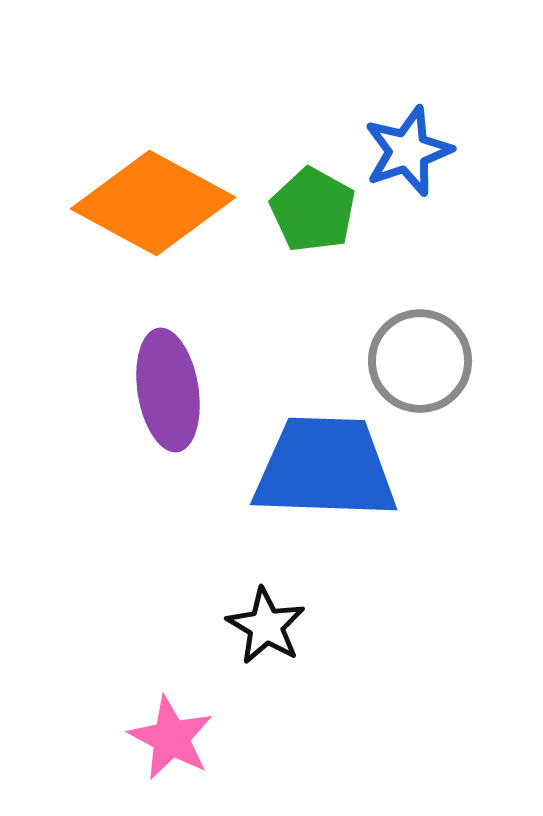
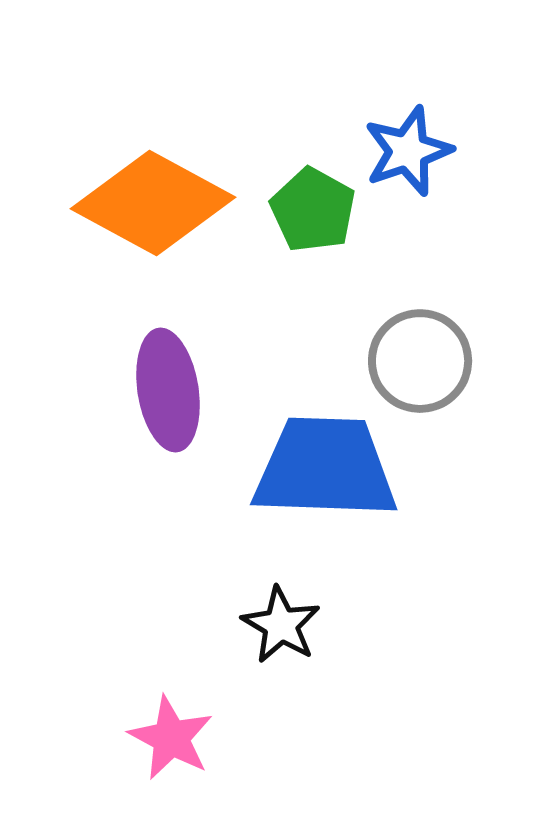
black star: moved 15 px right, 1 px up
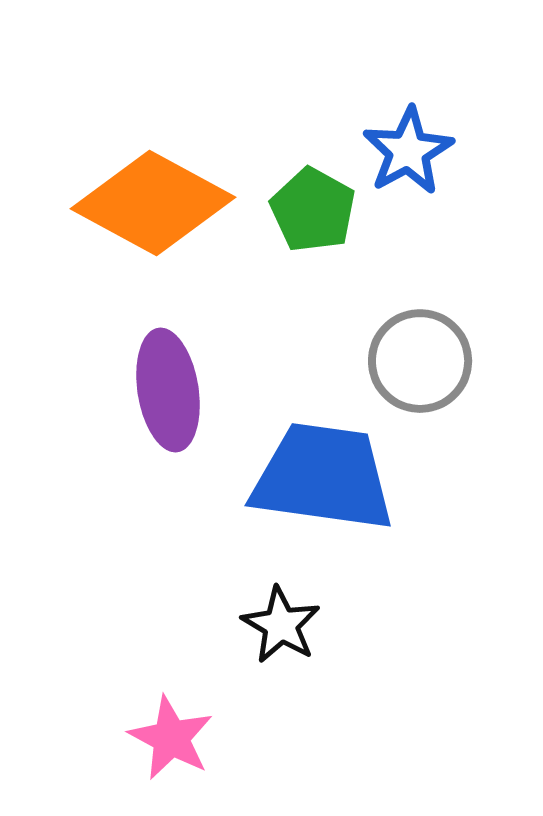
blue star: rotated 10 degrees counterclockwise
blue trapezoid: moved 2 px left, 9 px down; rotated 6 degrees clockwise
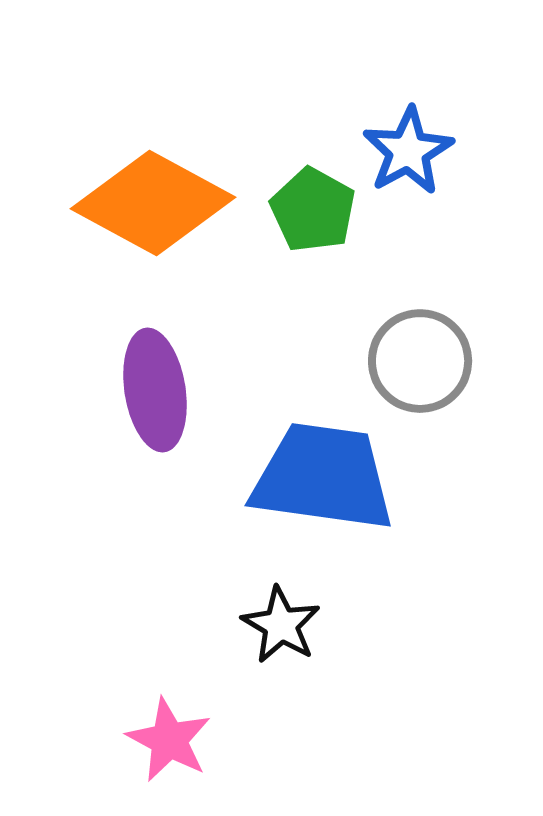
purple ellipse: moved 13 px left
pink star: moved 2 px left, 2 px down
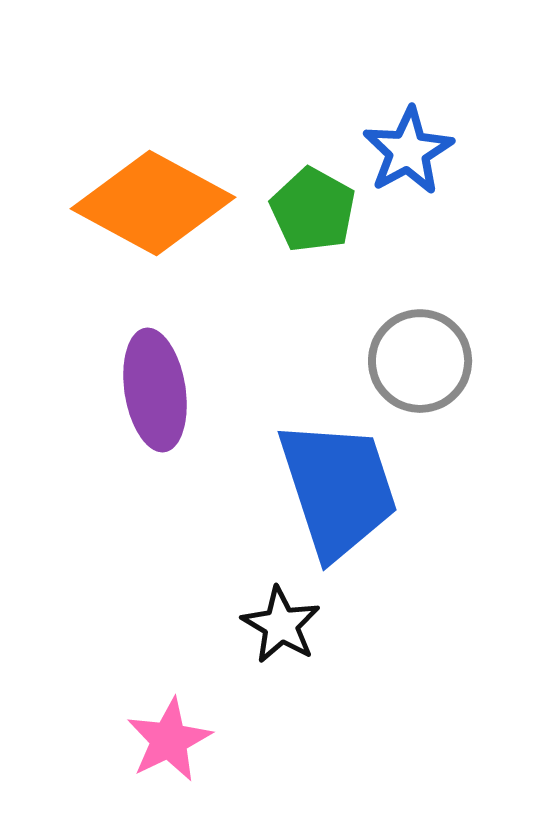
blue trapezoid: moved 15 px right, 12 px down; rotated 64 degrees clockwise
pink star: rotated 18 degrees clockwise
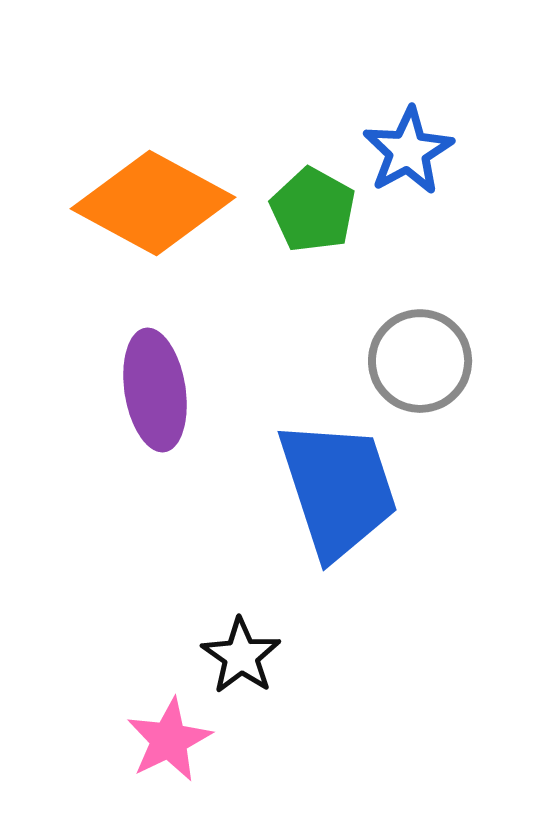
black star: moved 40 px left, 31 px down; rotated 4 degrees clockwise
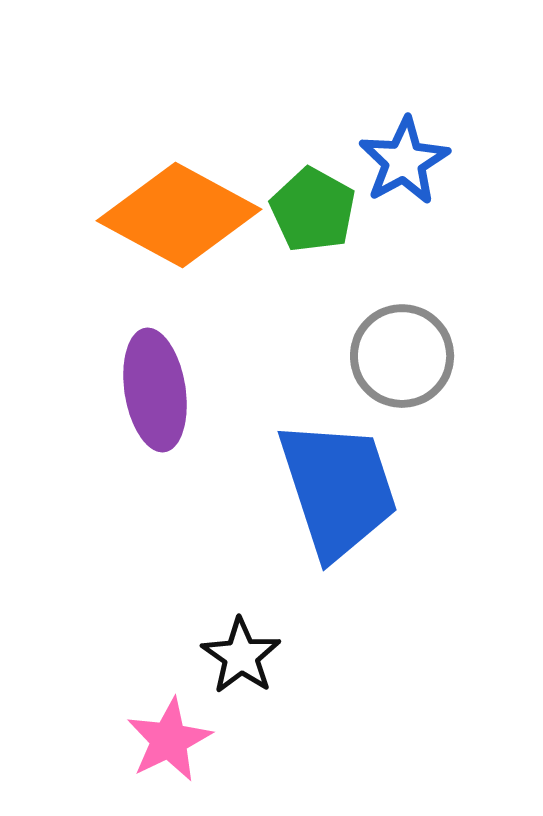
blue star: moved 4 px left, 10 px down
orange diamond: moved 26 px right, 12 px down
gray circle: moved 18 px left, 5 px up
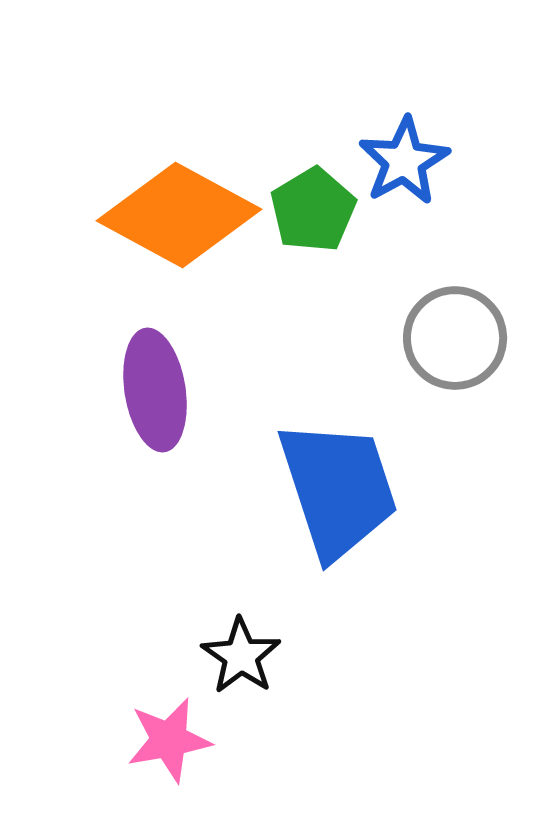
green pentagon: rotated 12 degrees clockwise
gray circle: moved 53 px right, 18 px up
pink star: rotated 16 degrees clockwise
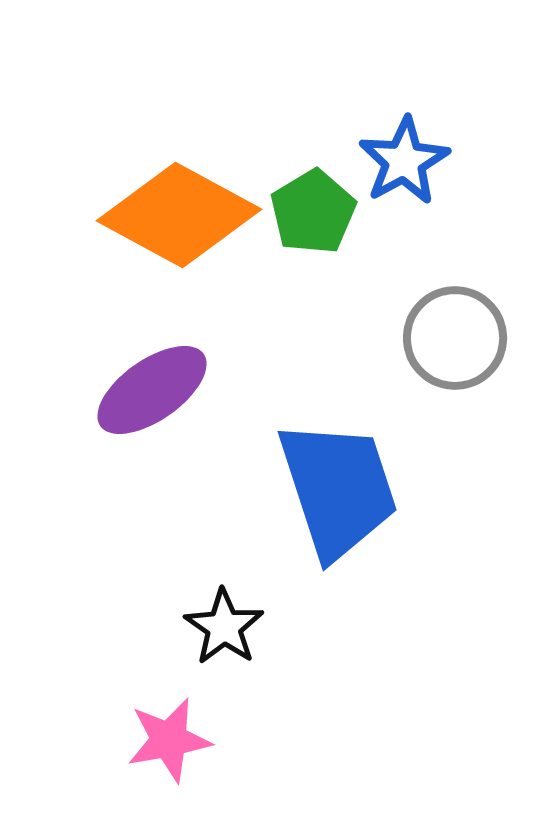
green pentagon: moved 2 px down
purple ellipse: moved 3 px left; rotated 64 degrees clockwise
black star: moved 17 px left, 29 px up
